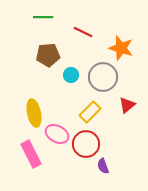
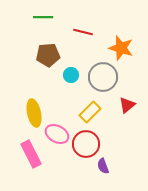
red line: rotated 12 degrees counterclockwise
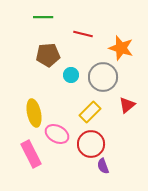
red line: moved 2 px down
red circle: moved 5 px right
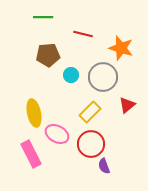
purple semicircle: moved 1 px right
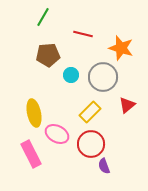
green line: rotated 60 degrees counterclockwise
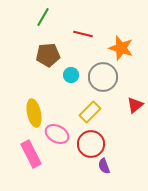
red triangle: moved 8 px right
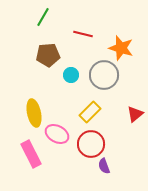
gray circle: moved 1 px right, 2 px up
red triangle: moved 9 px down
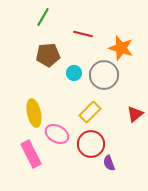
cyan circle: moved 3 px right, 2 px up
purple semicircle: moved 5 px right, 3 px up
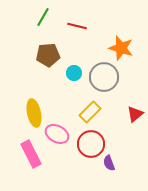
red line: moved 6 px left, 8 px up
gray circle: moved 2 px down
